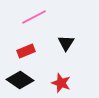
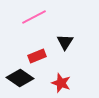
black triangle: moved 1 px left, 1 px up
red rectangle: moved 11 px right, 5 px down
black diamond: moved 2 px up
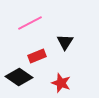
pink line: moved 4 px left, 6 px down
black diamond: moved 1 px left, 1 px up
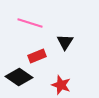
pink line: rotated 45 degrees clockwise
red star: moved 2 px down
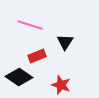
pink line: moved 2 px down
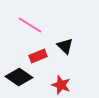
pink line: rotated 15 degrees clockwise
black triangle: moved 4 px down; rotated 18 degrees counterclockwise
red rectangle: moved 1 px right
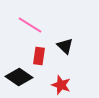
red rectangle: moved 1 px right; rotated 60 degrees counterclockwise
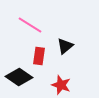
black triangle: rotated 36 degrees clockwise
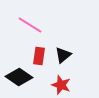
black triangle: moved 2 px left, 9 px down
